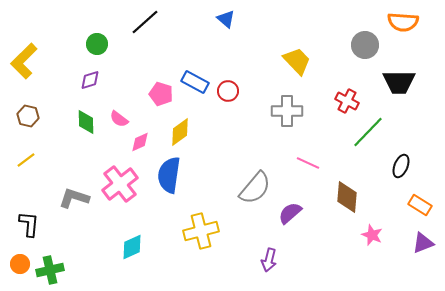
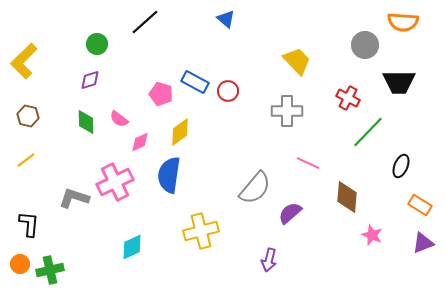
red cross: moved 1 px right, 3 px up
pink cross: moved 5 px left, 2 px up; rotated 12 degrees clockwise
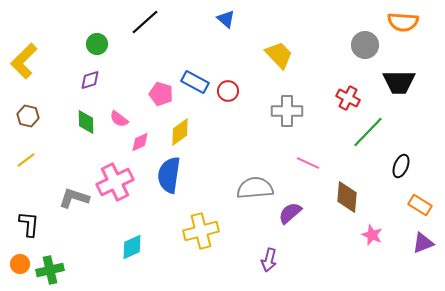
yellow trapezoid: moved 18 px left, 6 px up
gray semicircle: rotated 135 degrees counterclockwise
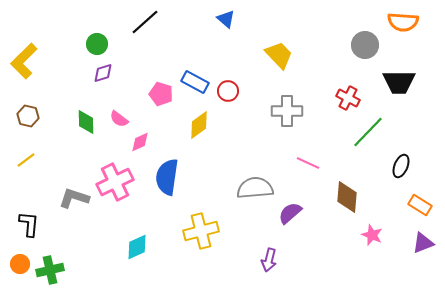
purple diamond: moved 13 px right, 7 px up
yellow diamond: moved 19 px right, 7 px up
blue semicircle: moved 2 px left, 2 px down
cyan diamond: moved 5 px right
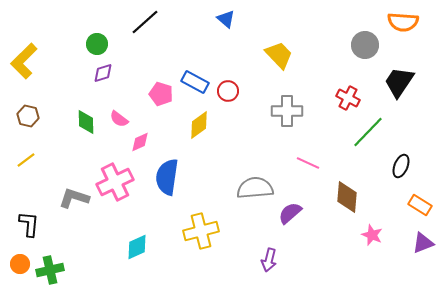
black trapezoid: rotated 124 degrees clockwise
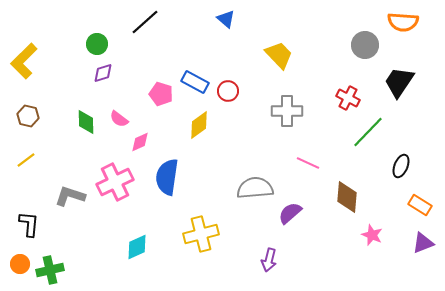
gray L-shape: moved 4 px left, 2 px up
yellow cross: moved 3 px down
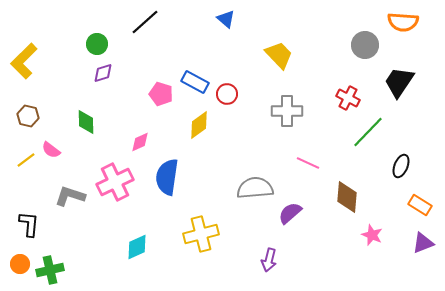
red circle: moved 1 px left, 3 px down
pink semicircle: moved 68 px left, 31 px down
